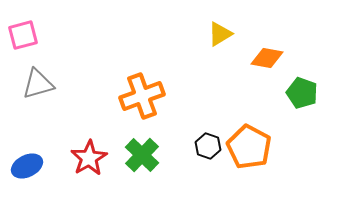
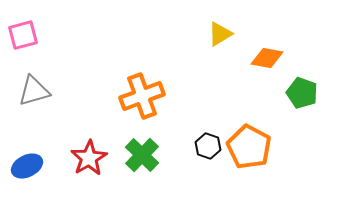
gray triangle: moved 4 px left, 7 px down
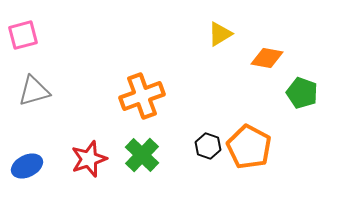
red star: moved 1 px down; rotated 12 degrees clockwise
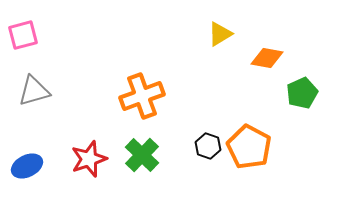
green pentagon: rotated 28 degrees clockwise
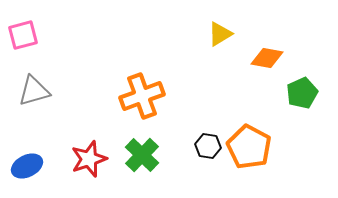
black hexagon: rotated 10 degrees counterclockwise
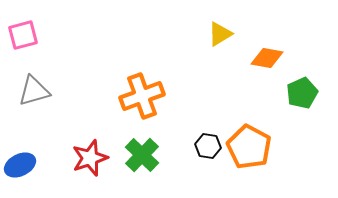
red star: moved 1 px right, 1 px up
blue ellipse: moved 7 px left, 1 px up
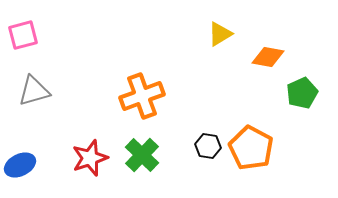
orange diamond: moved 1 px right, 1 px up
orange pentagon: moved 2 px right, 1 px down
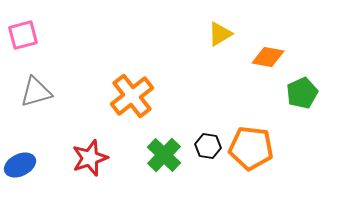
gray triangle: moved 2 px right, 1 px down
orange cross: moved 10 px left; rotated 18 degrees counterclockwise
orange pentagon: rotated 21 degrees counterclockwise
green cross: moved 22 px right
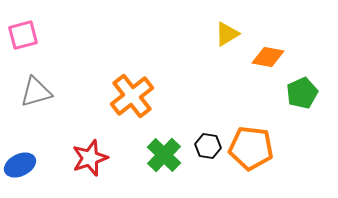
yellow triangle: moved 7 px right
